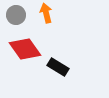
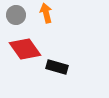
black rectangle: moved 1 px left; rotated 15 degrees counterclockwise
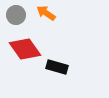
orange arrow: rotated 42 degrees counterclockwise
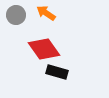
red diamond: moved 19 px right
black rectangle: moved 5 px down
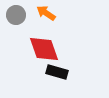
red diamond: rotated 16 degrees clockwise
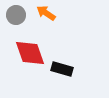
red diamond: moved 14 px left, 4 px down
black rectangle: moved 5 px right, 3 px up
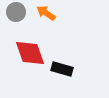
gray circle: moved 3 px up
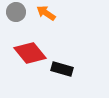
red diamond: rotated 20 degrees counterclockwise
